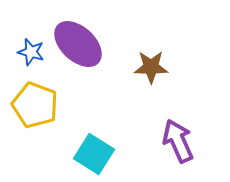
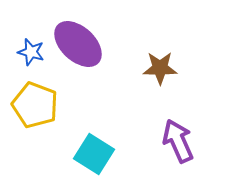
brown star: moved 9 px right, 1 px down
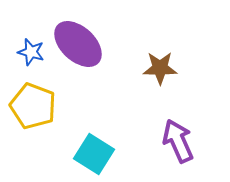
yellow pentagon: moved 2 px left, 1 px down
